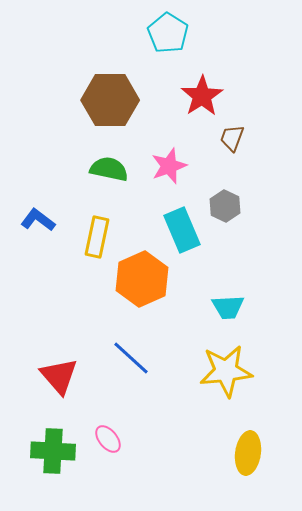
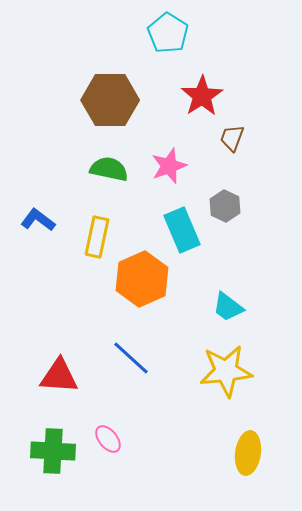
cyan trapezoid: rotated 40 degrees clockwise
red triangle: rotated 45 degrees counterclockwise
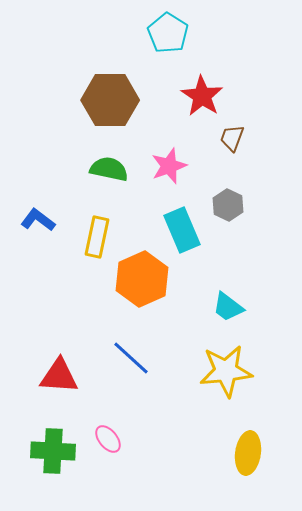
red star: rotated 6 degrees counterclockwise
gray hexagon: moved 3 px right, 1 px up
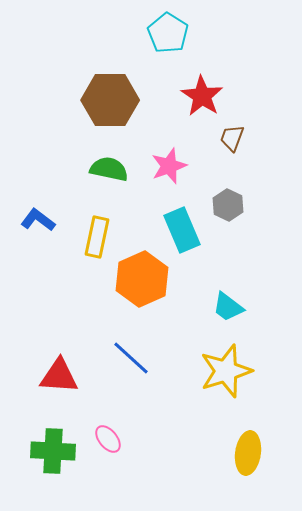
yellow star: rotated 12 degrees counterclockwise
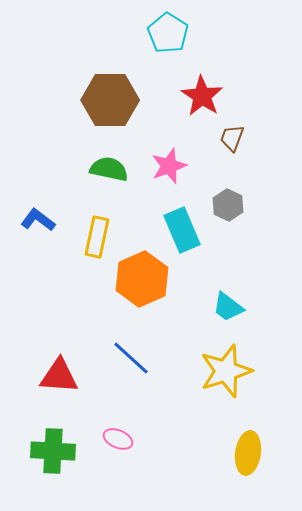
pink ellipse: moved 10 px right; rotated 28 degrees counterclockwise
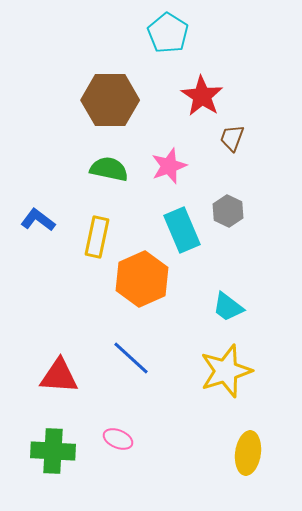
gray hexagon: moved 6 px down
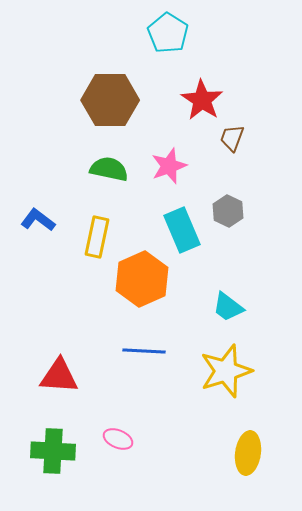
red star: moved 4 px down
blue line: moved 13 px right, 7 px up; rotated 39 degrees counterclockwise
